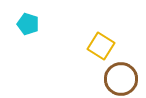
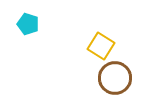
brown circle: moved 6 px left, 1 px up
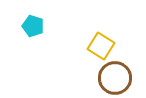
cyan pentagon: moved 5 px right, 2 px down
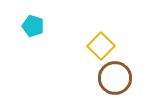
yellow square: rotated 12 degrees clockwise
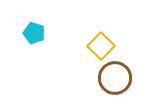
cyan pentagon: moved 1 px right, 7 px down
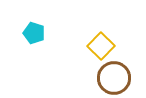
brown circle: moved 1 px left
